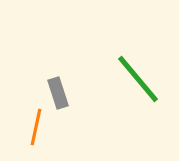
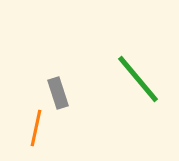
orange line: moved 1 px down
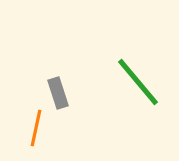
green line: moved 3 px down
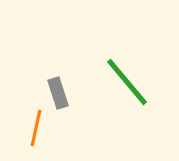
green line: moved 11 px left
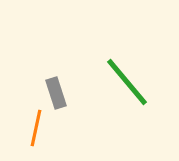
gray rectangle: moved 2 px left
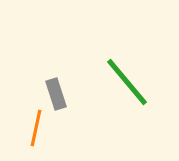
gray rectangle: moved 1 px down
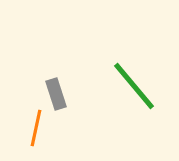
green line: moved 7 px right, 4 px down
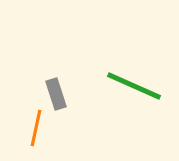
green line: rotated 26 degrees counterclockwise
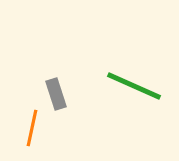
orange line: moved 4 px left
